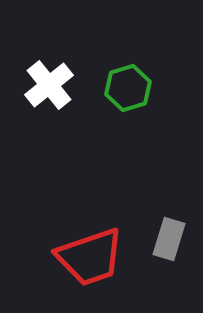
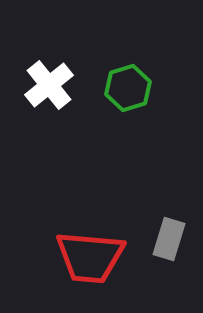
red trapezoid: rotated 24 degrees clockwise
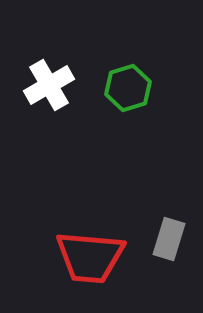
white cross: rotated 9 degrees clockwise
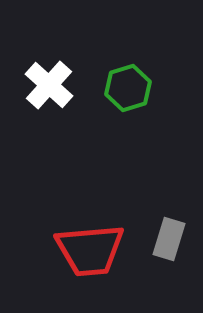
white cross: rotated 18 degrees counterclockwise
red trapezoid: moved 7 px up; rotated 10 degrees counterclockwise
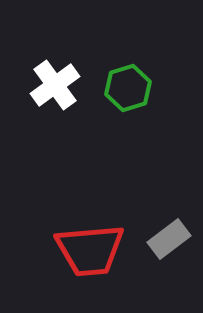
white cross: moved 6 px right; rotated 12 degrees clockwise
gray rectangle: rotated 36 degrees clockwise
